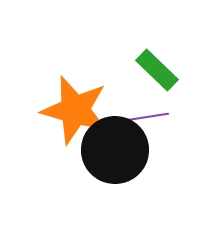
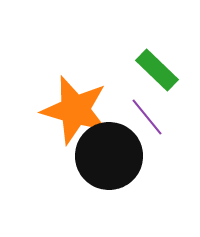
purple line: rotated 60 degrees clockwise
black circle: moved 6 px left, 6 px down
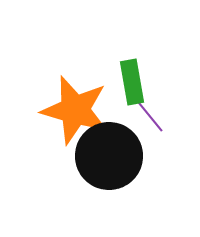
green rectangle: moved 25 px left, 12 px down; rotated 36 degrees clockwise
purple line: moved 1 px right, 3 px up
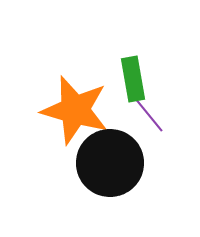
green rectangle: moved 1 px right, 3 px up
black circle: moved 1 px right, 7 px down
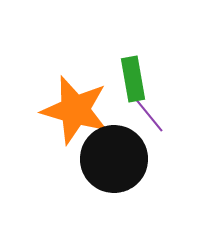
black circle: moved 4 px right, 4 px up
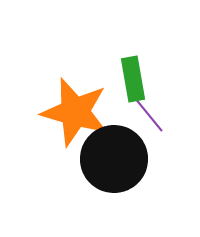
orange star: moved 2 px down
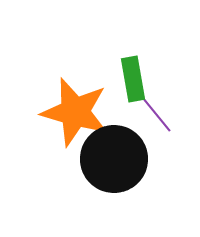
purple line: moved 8 px right
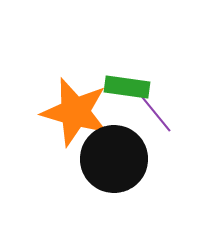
green rectangle: moved 6 px left, 8 px down; rotated 72 degrees counterclockwise
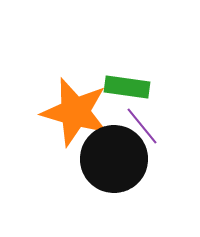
purple line: moved 14 px left, 12 px down
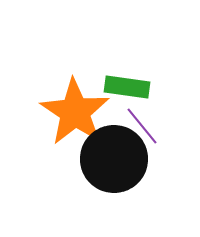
orange star: rotated 18 degrees clockwise
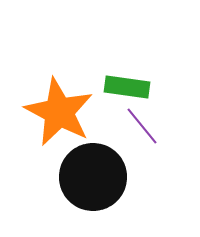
orange star: moved 16 px left; rotated 6 degrees counterclockwise
black circle: moved 21 px left, 18 px down
